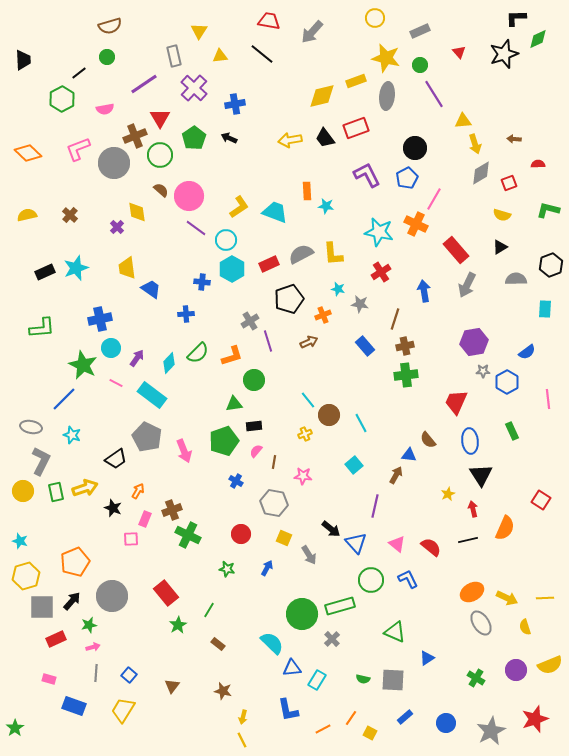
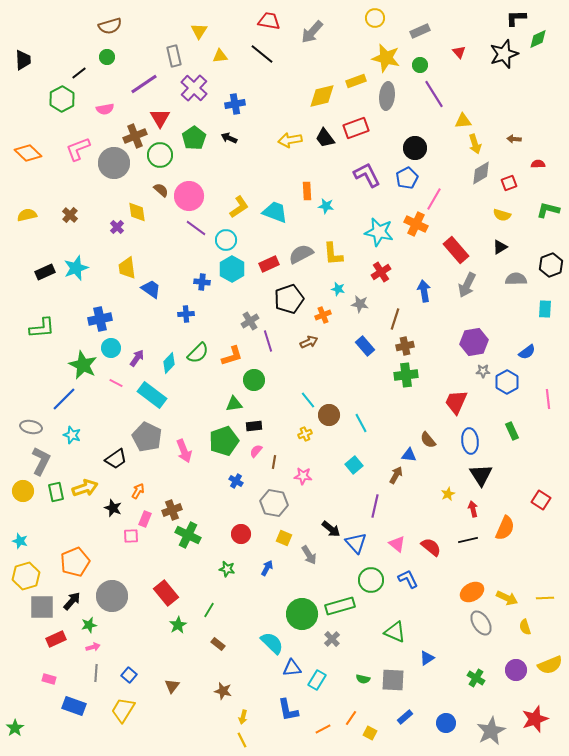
pink square at (131, 539): moved 3 px up
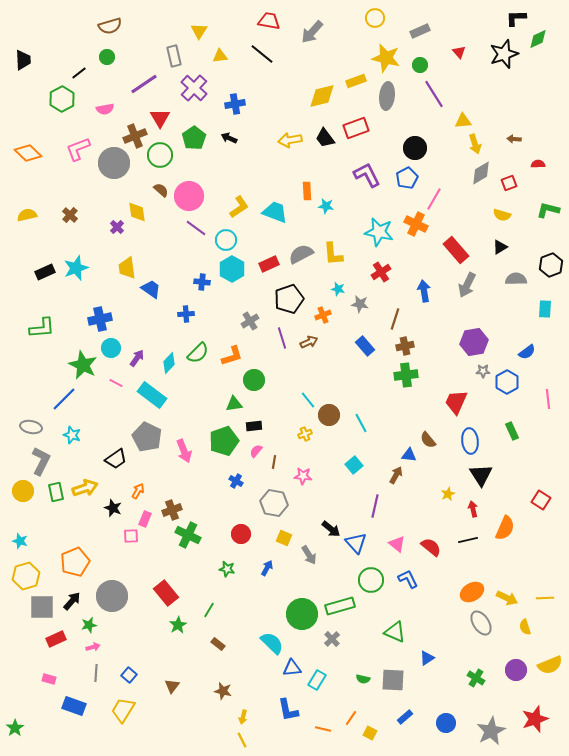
purple line at (268, 341): moved 14 px right, 3 px up
orange line at (323, 729): rotated 42 degrees clockwise
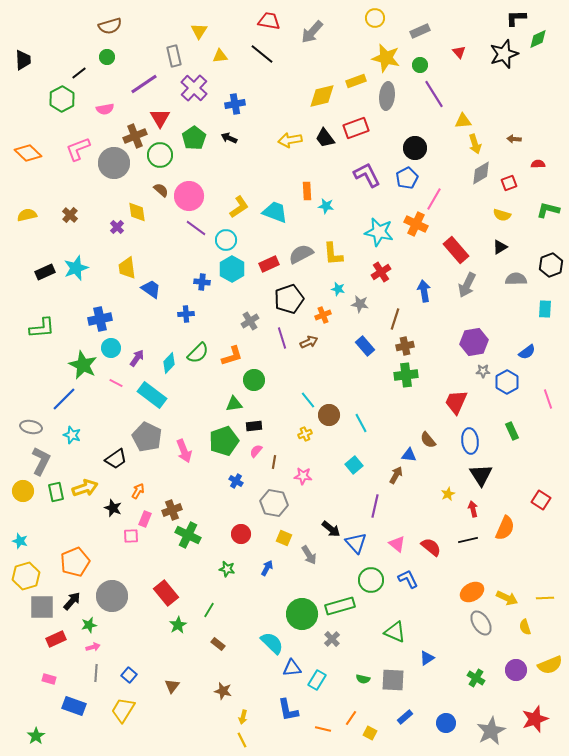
pink line at (548, 399): rotated 12 degrees counterclockwise
green star at (15, 728): moved 21 px right, 8 px down
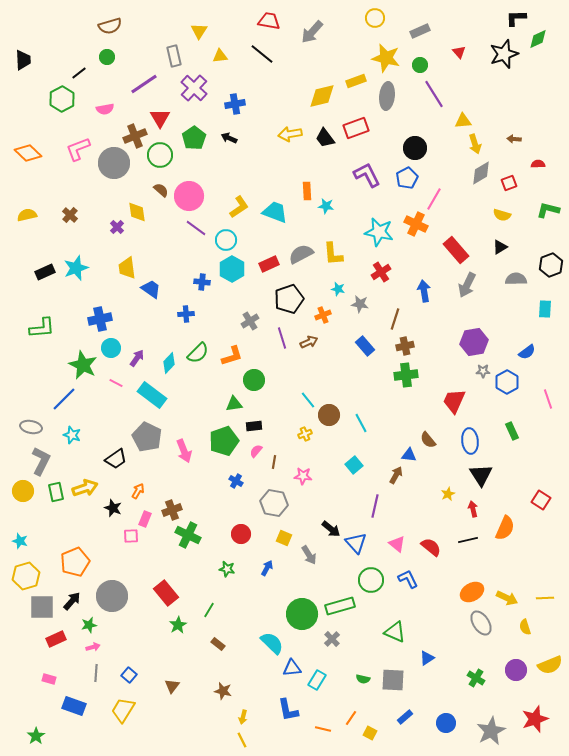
yellow arrow at (290, 140): moved 6 px up
red trapezoid at (456, 402): moved 2 px left, 1 px up
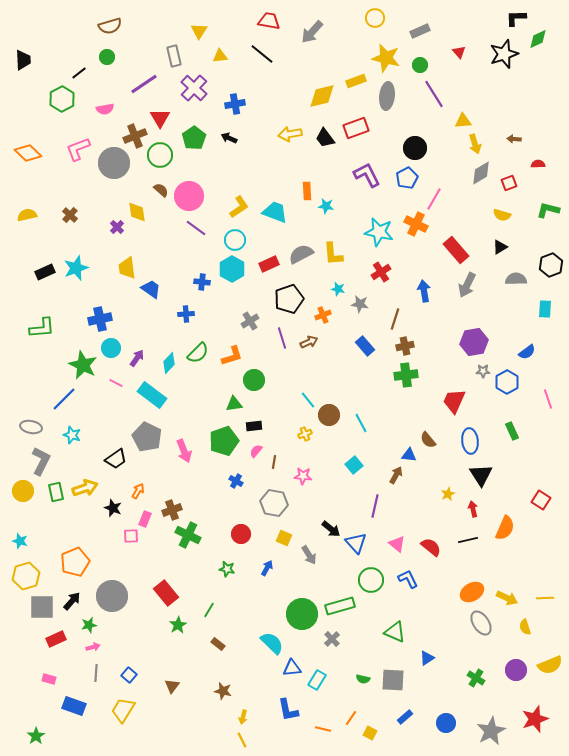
cyan circle at (226, 240): moved 9 px right
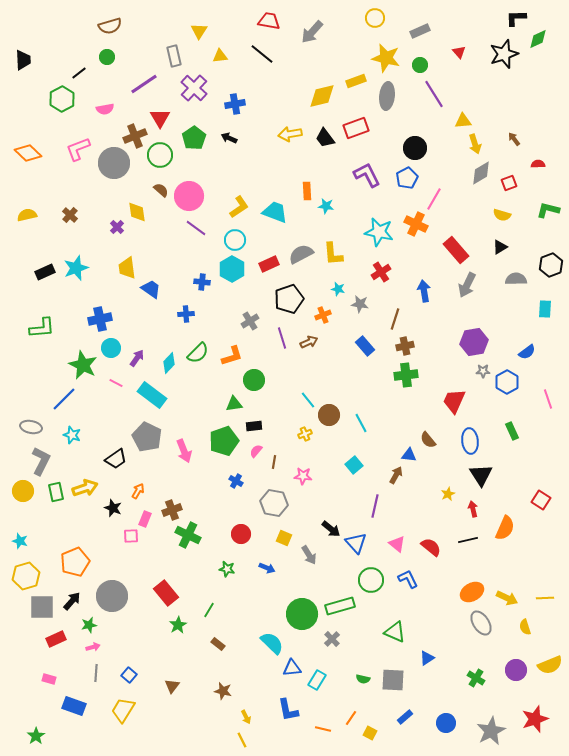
brown arrow at (514, 139): rotated 48 degrees clockwise
blue arrow at (267, 568): rotated 84 degrees clockwise
yellow arrow at (243, 717): moved 3 px right; rotated 40 degrees counterclockwise
